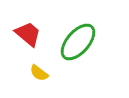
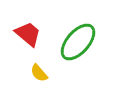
yellow semicircle: rotated 12 degrees clockwise
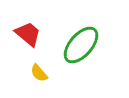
green ellipse: moved 3 px right, 3 px down
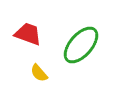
red trapezoid: rotated 20 degrees counterclockwise
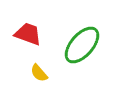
green ellipse: moved 1 px right
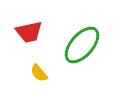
red trapezoid: moved 1 px right, 2 px up; rotated 148 degrees clockwise
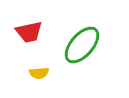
yellow semicircle: rotated 54 degrees counterclockwise
